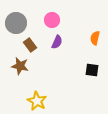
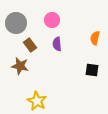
purple semicircle: moved 2 px down; rotated 152 degrees clockwise
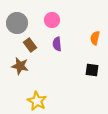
gray circle: moved 1 px right
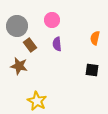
gray circle: moved 3 px down
brown star: moved 1 px left
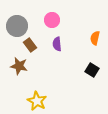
black square: rotated 24 degrees clockwise
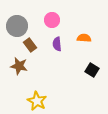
orange semicircle: moved 11 px left; rotated 80 degrees clockwise
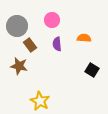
yellow star: moved 3 px right
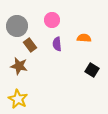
yellow star: moved 22 px left, 2 px up
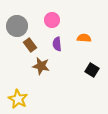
brown star: moved 22 px right
